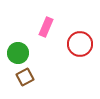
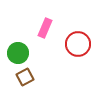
pink rectangle: moved 1 px left, 1 px down
red circle: moved 2 px left
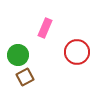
red circle: moved 1 px left, 8 px down
green circle: moved 2 px down
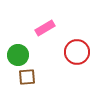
pink rectangle: rotated 36 degrees clockwise
brown square: moved 2 px right; rotated 24 degrees clockwise
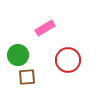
red circle: moved 9 px left, 8 px down
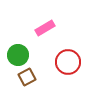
red circle: moved 2 px down
brown square: rotated 24 degrees counterclockwise
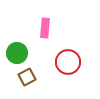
pink rectangle: rotated 54 degrees counterclockwise
green circle: moved 1 px left, 2 px up
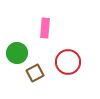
brown square: moved 8 px right, 4 px up
